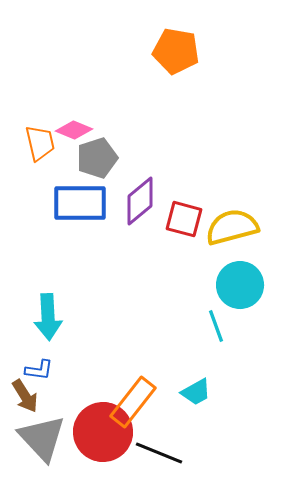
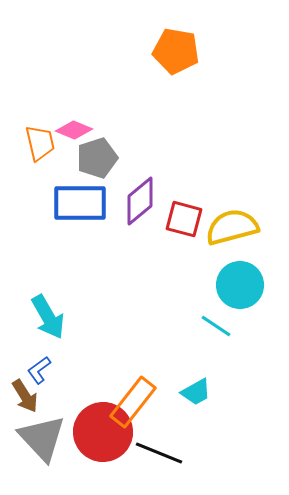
cyan arrow: rotated 27 degrees counterclockwise
cyan line: rotated 36 degrees counterclockwise
blue L-shape: rotated 136 degrees clockwise
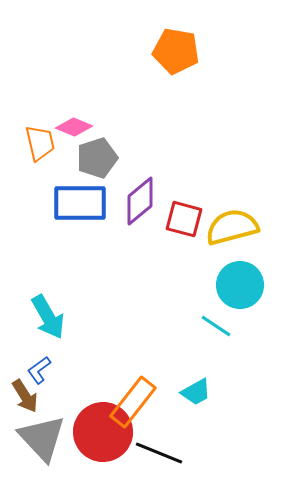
pink diamond: moved 3 px up
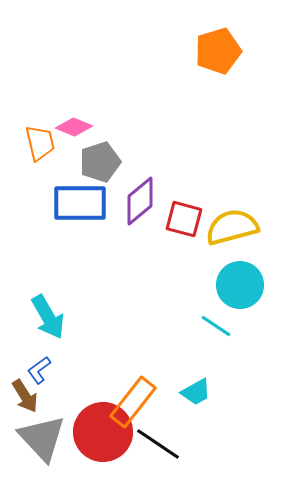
orange pentagon: moved 42 px right; rotated 27 degrees counterclockwise
gray pentagon: moved 3 px right, 4 px down
black line: moved 1 px left, 9 px up; rotated 12 degrees clockwise
